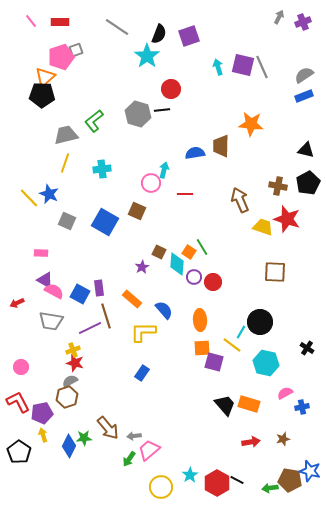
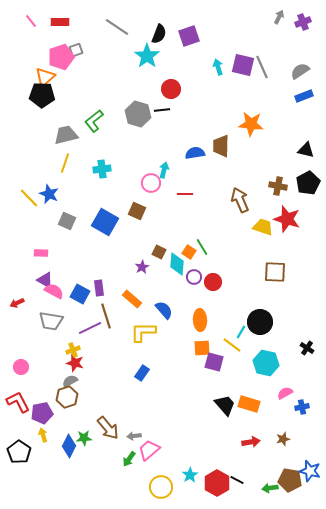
gray semicircle at (304, 75): moved 4 px left, 4 px up
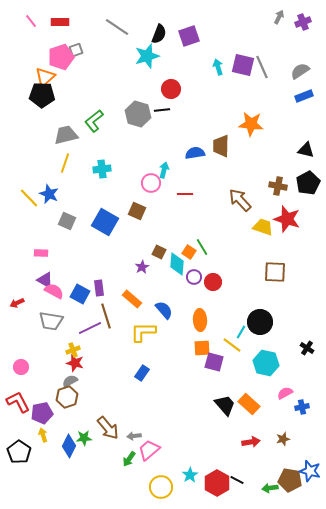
cyan star at (147, 56): rotated 20 degrees clockwise
brown arrow at (240, 200): rotated 20 degrees counterclockwise
orange rectangle at (249, 404): rotated 25 degrees clockwise
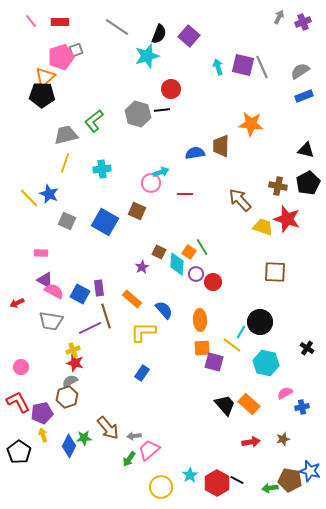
purple square at (189, 36): rotated 30 degrees counterclockwise
cyan arrow at (164, 170): moved 3 px left, 2 px down; rotated 56 degrees clockwise
purple circle at (194, 277): moved 2 px right, 3 px up
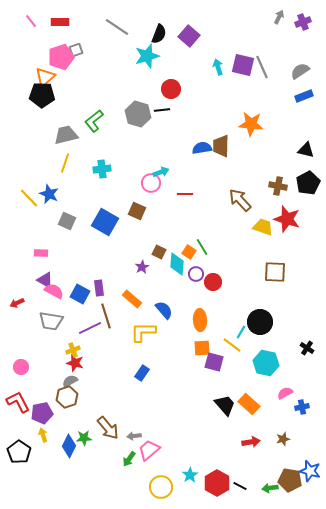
blue semicircle at (195, 153): moved 7 px right, 5 px up
black line at (237, 480): moved 3 px right, 6 px down
